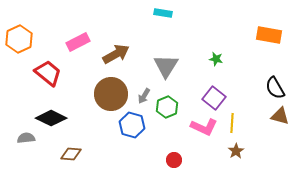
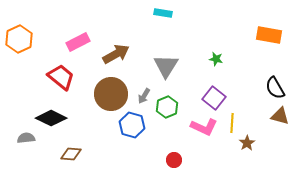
red trapezoid: moved 13 px right, 4 px down
brown star: moved 11 px right, 8 px up
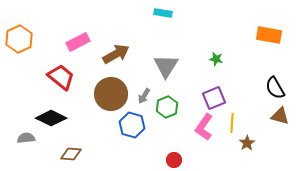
purple square: rotated 30 degrees clockwise
pink L-shape: rotated 100 degrees clockwise
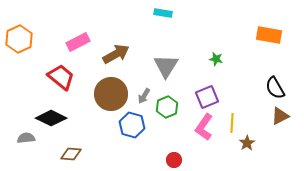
purple square: moved 7 px left, 1 px up
brown triangle: rotated 42 degrees counterclockwise
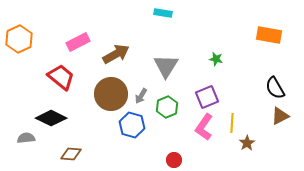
gray arrow: moved 3 px left
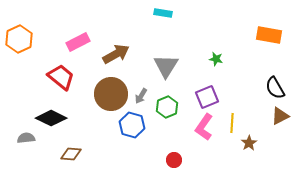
brown star: moved 2 px right
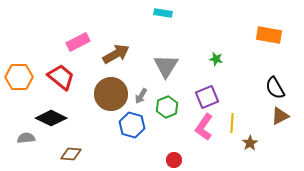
orange hexagon: moved 38 px down; rotated 24 degrees clockwise
brown star: moved 1 px right
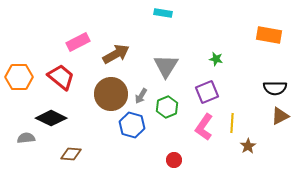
black semicircle: rotated 60 degrees counterclockwise
purple square: moved 5 px up
brown star: moved 2 px left, 3 px down
